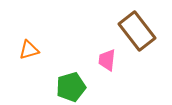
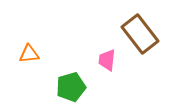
brown rectangle: moved 3 px right, 3 px down
orange triangle: moved 4 px down; rotated 10 degrees clockwise
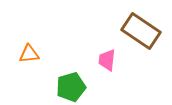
brown rectangle: moved 1 px right, 3 px up; rotated 18 degrees counterclockwise
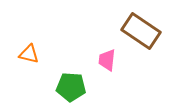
orange triangle: rotated 20 degrees clockwise
green pentagon: rotated 20 degrees clockwise
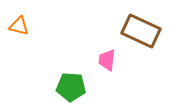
brown rectangle: rotated 9 degrees counterclockwise
orange triangle: moved 10 px left, 28 px up
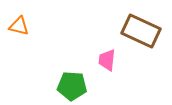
green pentagon: moved 1 px right, 1 px up
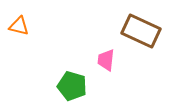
pink trapezoid: moved 1 px left
green pentagon: rotated 12 degrees clockwise
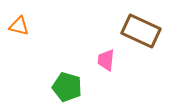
green pentagon: moved 5 px left, 1 px down
